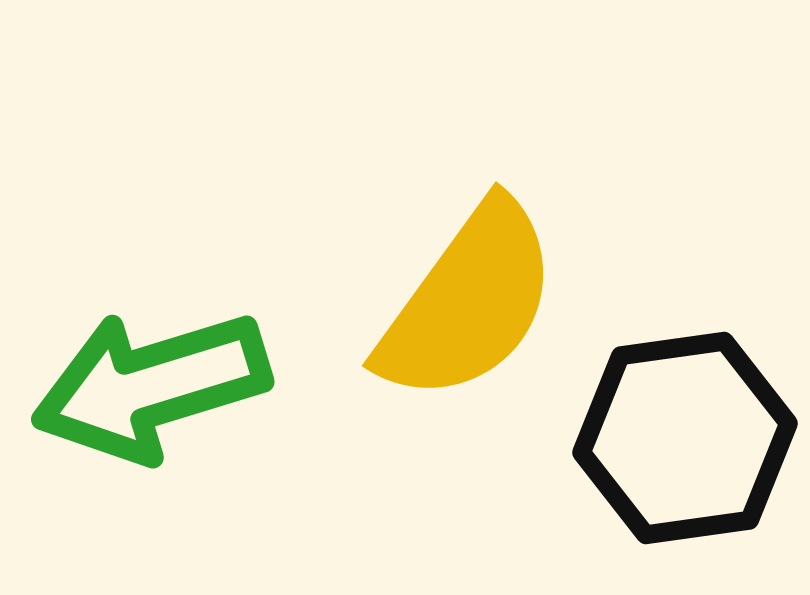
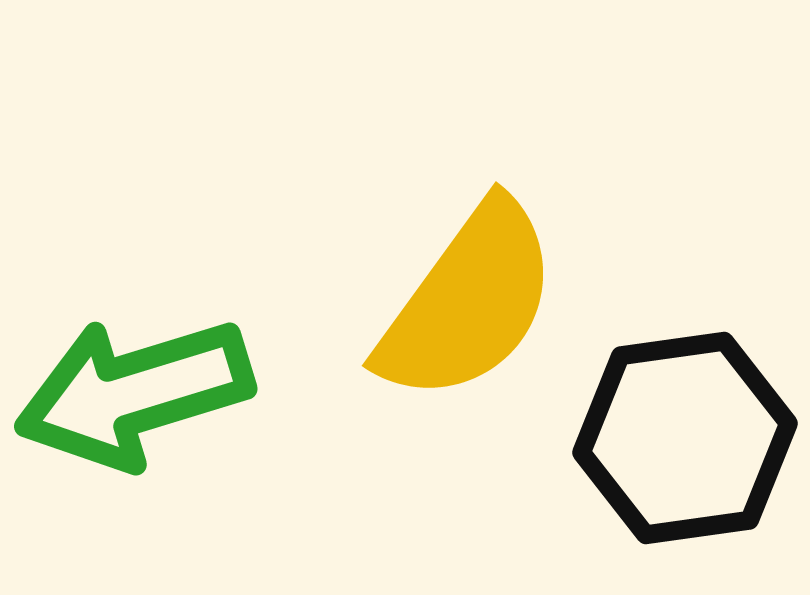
green arrow: moved 17 px left, 7 px down
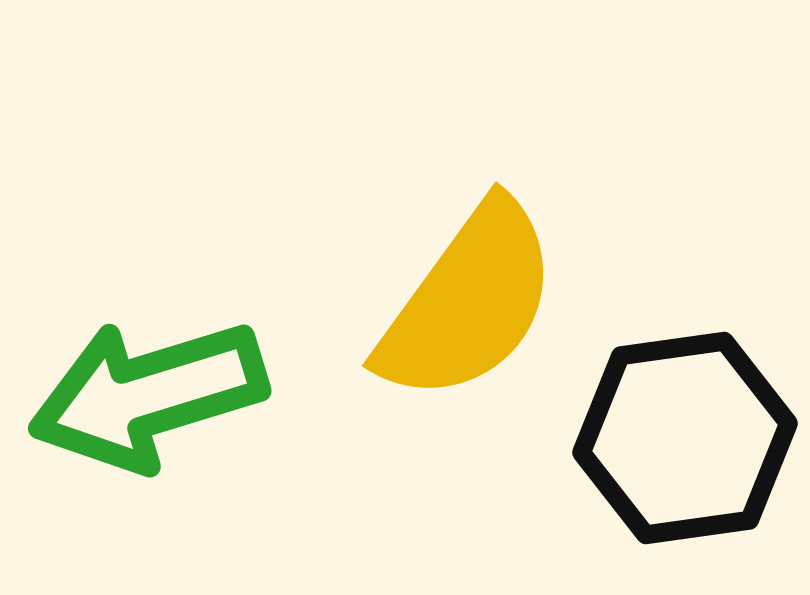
green arrow: moved 14 px right, 2 px down
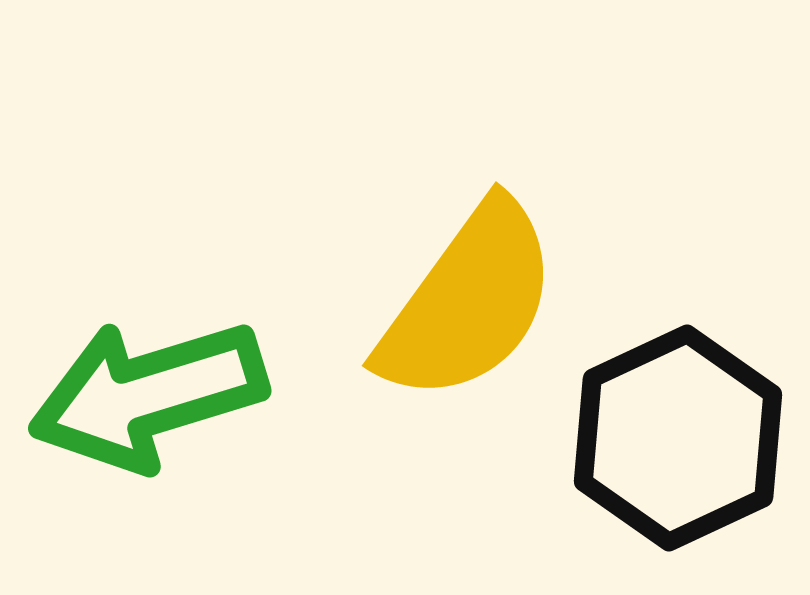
black hexagon: moved 7 px left; rotated 17 degrees counterclockwise
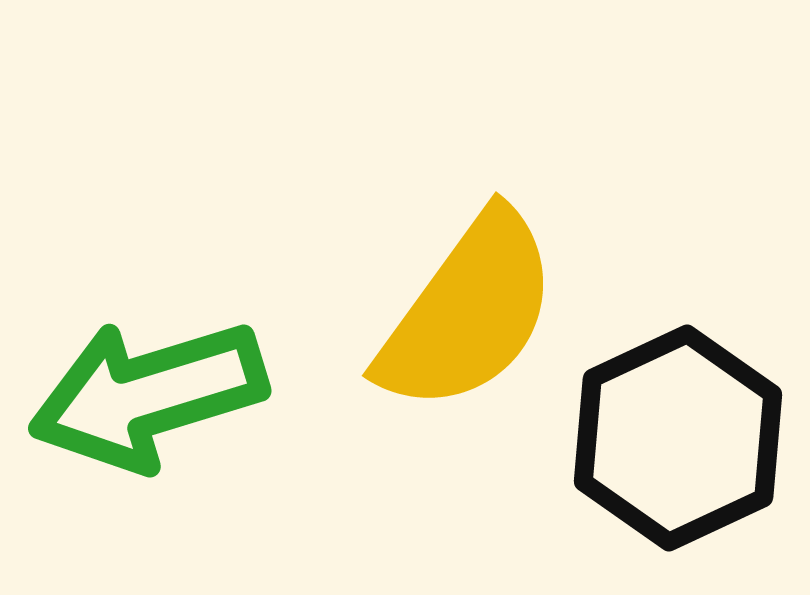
yellow semicircle: moved 10 px down
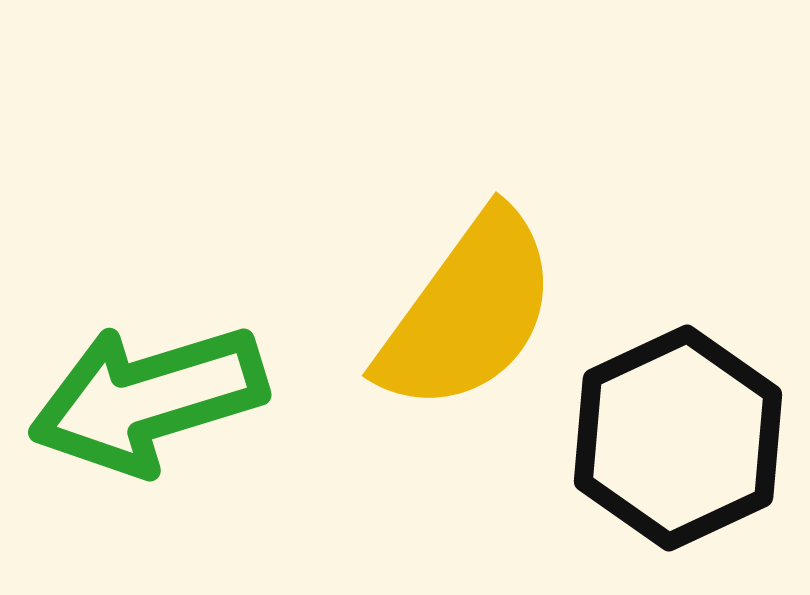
green arrow: moved 4 px down
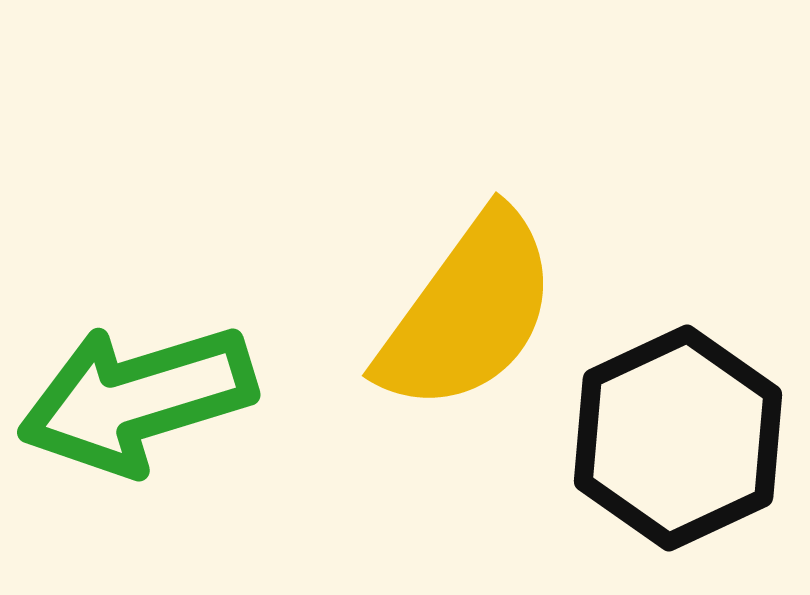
green arrow: moved 11 px left
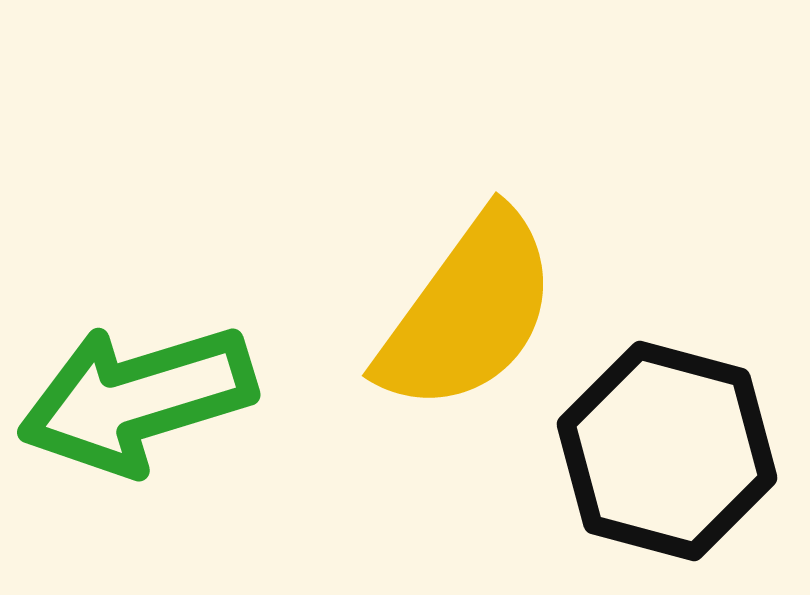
black hexagon: moved 11 px left, 13 px down; rotated 20 degrees counterclockwise
